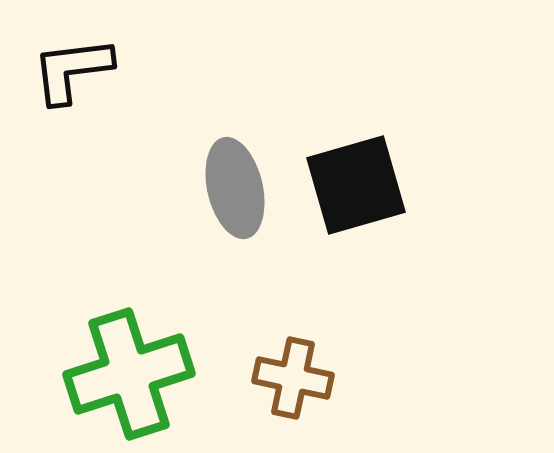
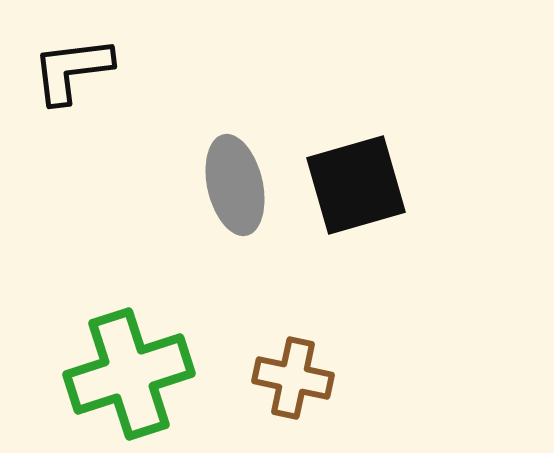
gray ellipse: moved 3 px up
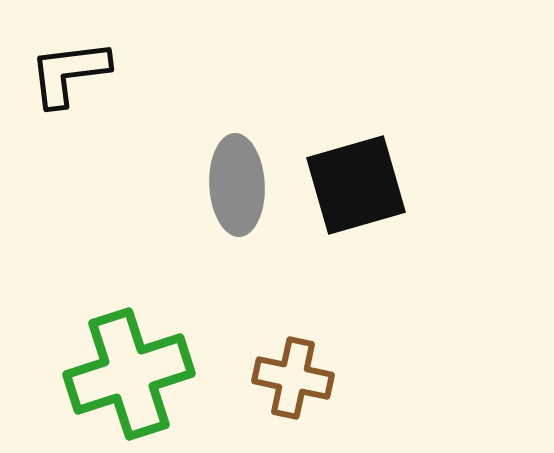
black L-shape: moved 3 px left, 3 px down
gray ellipse: moved 2 px right; rotated 10 degrees clockwise
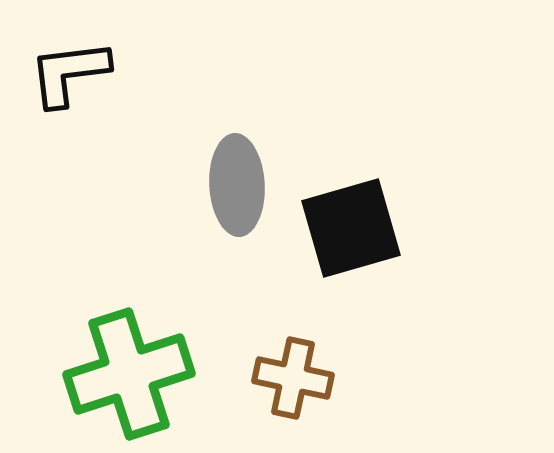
black square: moved 5 px left, 43 px down
